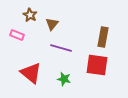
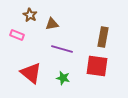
brown triangle: rotated 40 degrees clockwise
purple line: moved 1 px right, 1 px down
red square: moved 1 px down
green star: moved 1 px left, 1 px up
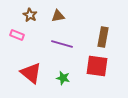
brown triangle: moved 6 px right, 8 px up
purple line: moved 5 px up
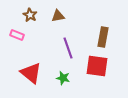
purple line: moved 6 px right, 4 px down; rotated 55 degrees clockwise
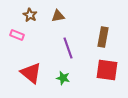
red square: moved 10 px right, 4 px down
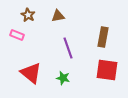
brown star: moved 2 px left
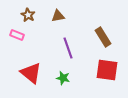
brown rectangle: rotated 42 degrees counterclockwise
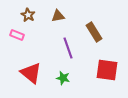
brown rectangle: moved 9 px left, 5 px up
